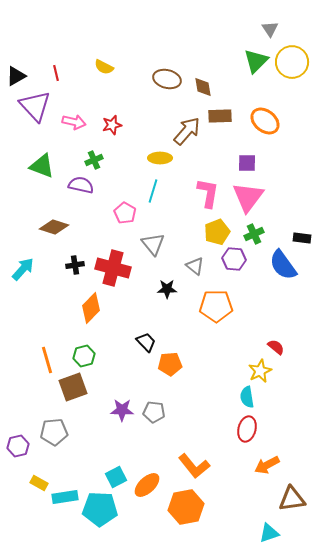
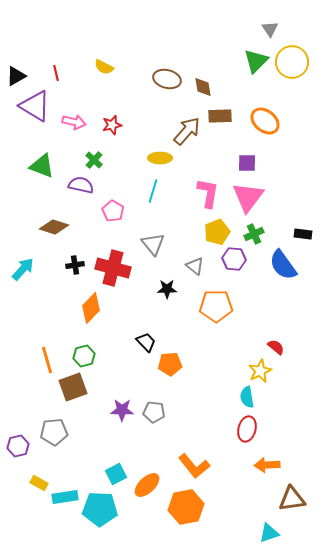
purple triangle at (35, 106): rotated 16 degrees counterclockwise
green cross at (94, 160): rotated 24 degrees counterclockwise
pink pentagon at (125, 213): moved 12 px left, 2 px up
black rectangle at (302, 238): moved 1 px right, 4 px up
orange arrow at (267, 465): rotated 25 degrees clockwise
cyan square at (116, 477): moved 3 px up
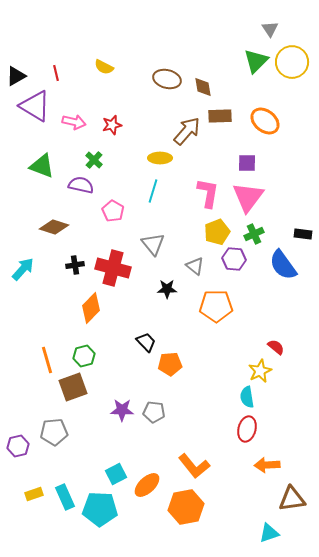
yellow rectangle at (39, 483): moved 5 px left, 11 px down; rotated 48 degrees counterclockwise
cyan rectangle at (65, 497): rotated 75 degrees clockwise
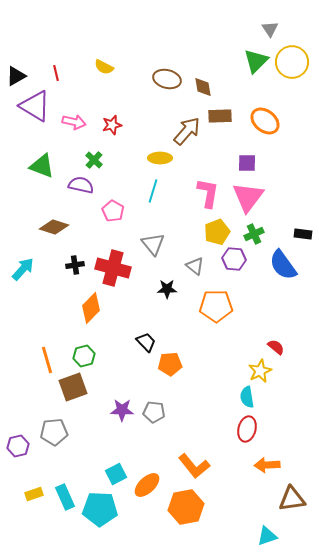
cyan triangle at (269, 533): moved 2 px left, 3 px down
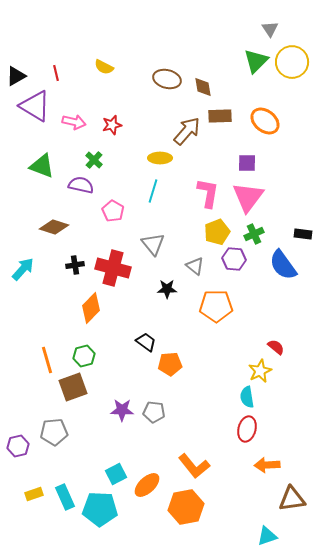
black trapezoid at (146, 342): rotated 10 degrees counterclockwise
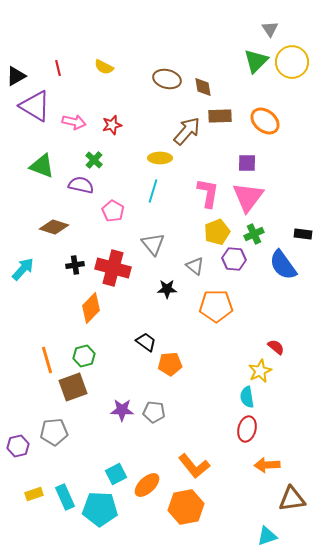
red line at (56, 73): moved 2 px right, 5 px up
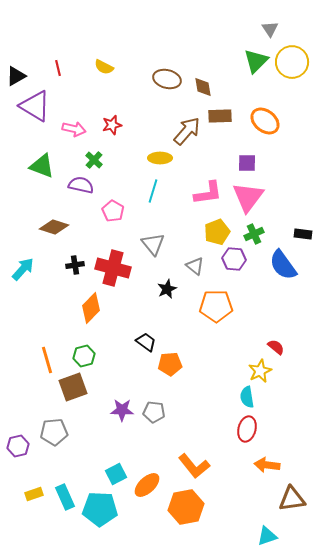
pink arrow at (74, 122): moved 7 px down
pink L-shape at (208, 193): rotated 72 degrees clockwise
black star at (167, 289): rotated 24 degrees counterclockwise
orange arrow at (267, 465): rotated 10 degrees clockwise
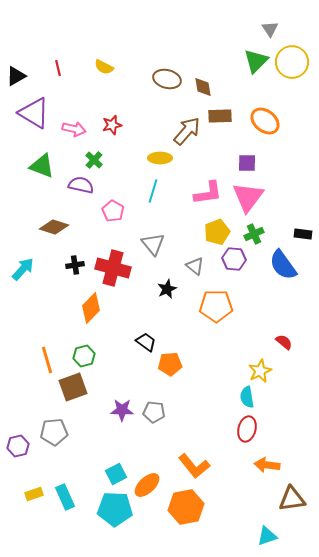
purple triangle at (35, 106): moved 1 px left, 7 px down
red semicircle at (276, 347): moved 8 px right, 5 px up
cyan pentagon at (100, 509): moved 15 px right
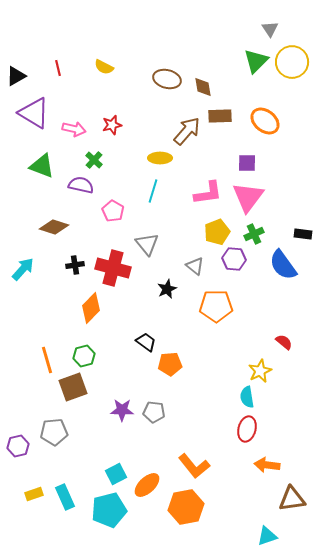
gray triangle at (153, 244): moved 6 px left
cyan pentagon at (115, 509): moved 6 px left, 1 px down; rotated 16 degrees counterclockwise
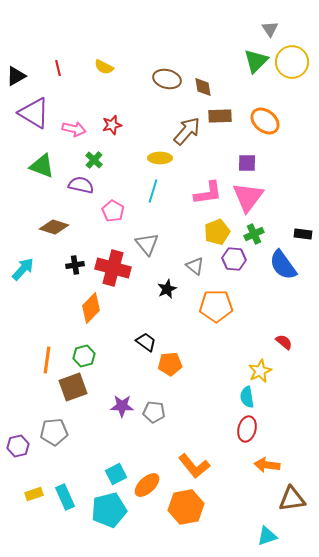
orange line at (47, 360): rotated 24 degrees clockwise
purple star at (122, 410): moved 4 px up
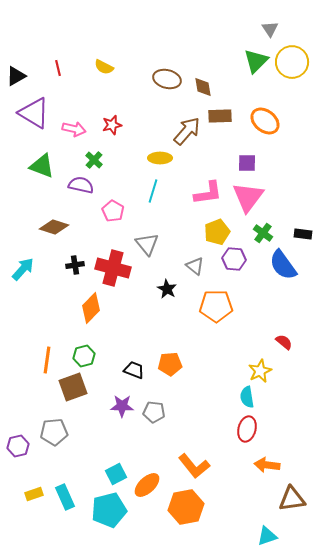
green cross at (254, 234): moved 9 px right, 1 px up; rotated 30 degrees counterclockwise
black star at (167, 289): rotated 18 degrees counterclockwise
black trapezoid at (146, 342): moved 12 px left, 28 px down; rotated 15 degrees counterclockwise
